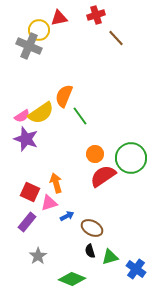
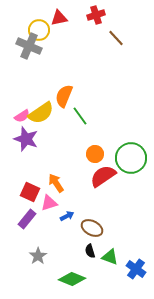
orange arrow: rotated 18 degrees counterclockwise
purple rectangle: moved 3 px up
green triangle: rotated 36 degrees clockwise
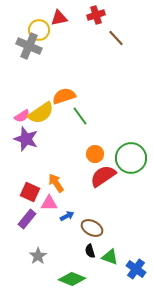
orange semicircle: rotated 50 degrees clockwise
pink triangle: rotated 18 degrees clockwise
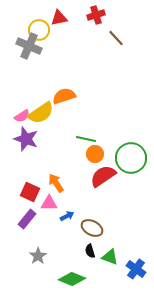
green line: moved 6 px right, 23 px down; rotated 42 degrees counterclockwise
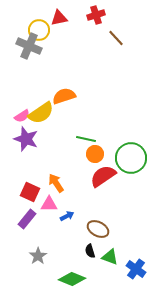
pink triangle: moved 1 px down
brown ellipse: moved 6 px right, 1 px down
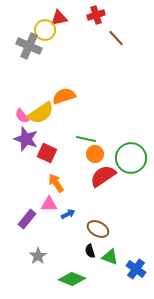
yellow circle: moved 6 px right
pink semicircle: rotated 84 degrees clockwise
red square: moved 17 px right, 39 px up
blue arrow: moved 1 px right, 2 px up
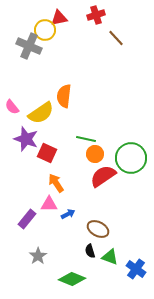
orange semicircle: rotated 65 degrees counterclockwise
pink semicircle: moved 10 px left, 9 px up
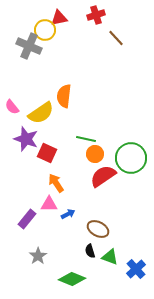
blue cross: rotated 12 degrees clockwise
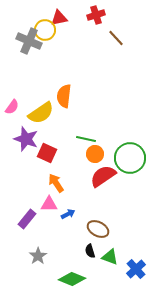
gray cross: moved 5 px up
pink semicircle: rotated 105 degrees counterclockwise
green circle: moved 1 px left
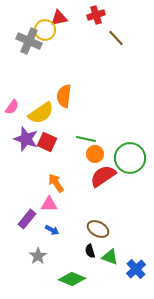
red square: moved 11 px up
blue arrow: moved 16 px left, 16 px down; rotated 56 degrees clockwise
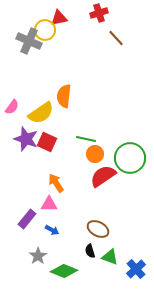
red cross: moved 3 px right, 2 px up
green diamond: moved 8 px left, 8 px up
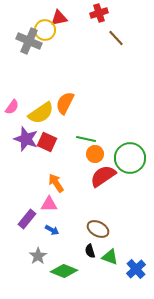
orange semicircle: moved 1 px right, 7 px down; rotated 20 degrees clockwise
